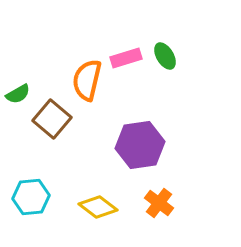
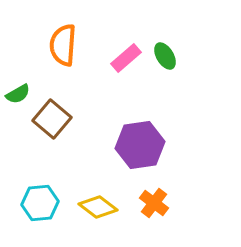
pink rectangle: rotated 24 degrees counterclockwise
orange semicircle: moved 24 px left, 35 px up; rotated 9 degrees counterclockwise
cyan hexagon: moved 9 px right, 6 px down
orange cross: moved 5 px left
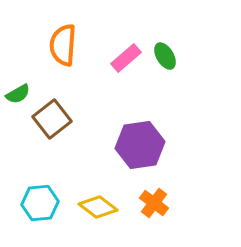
brown square: rotated 12 degrees clockwise
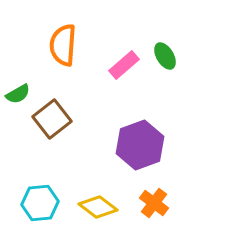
pink rectangle: moved 2 px left, 7 px down
purple hexagon: rotated 12 degrees counterclockwise
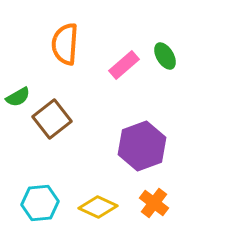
orange semicircle: moved 2 px right, 1 px up
green semicircle: moved 3 px down
purple hexagon: moved 2 px right, 1 px down
yellow diamond: rotated 12 degrees counterclockwise
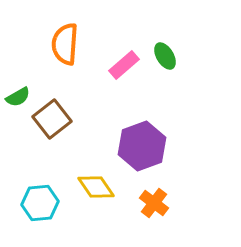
yellow diamond: moved 2 px left, 20 px up; rotated 30 degrees clockwise
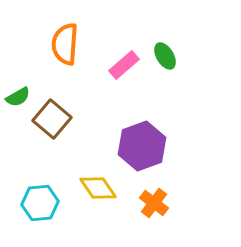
brown square: rotated 12 degrees counterclockwise
yellow diamond: moved 2 px right, 1 px down
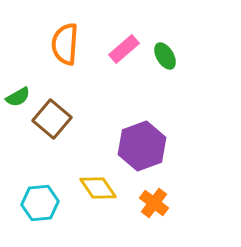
pink rectangle: moved 16 px up
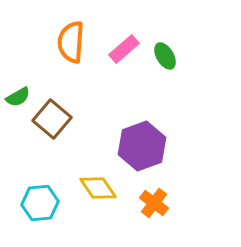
orange semicircle: moved 6 px right, 2 px up
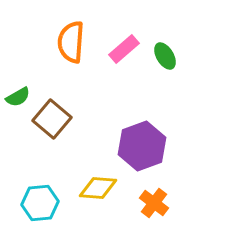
yellow diamond: rotated 51 degrees counterclockwise
